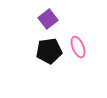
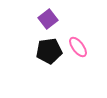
pink ellipse: rotated 15 degrees counterclockwise
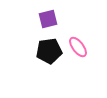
purple square: rotated 24 degrees clockwise
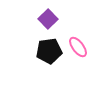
purple square: rotated 30 degrees counterclockwise
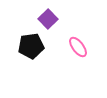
black pentagon: moved 18 px left, 5 px up
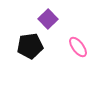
black pentagon: moved 1 px left
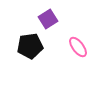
purple square: rotated 12 degrees clockwise
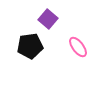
purple square: rotated 18 degrees counterclockwise
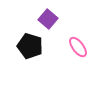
black pentagon: rotated 25 degrees clockwise
